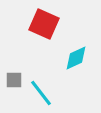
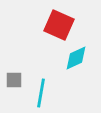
red square: moved 15 px right, 1 px down
cyan line: rotated 48 degrees clockwise
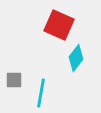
cyan diamond: rotated 28 degrees counterclockwise
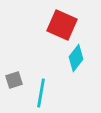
red square: moved 3 px right
gray square: rotated 18 degrees counterclockwise
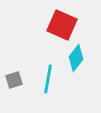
cyan line: moved 7 px right, 14 px up
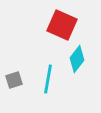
cyan diamond: moved 1 px right, 1 px down
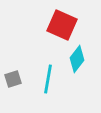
gray square: moved 1 px left, 1 px up
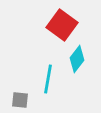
red square: rotated 12 degrees clockwise
gray square: moved 7 px right, 21 px down; rotated 24 degrees clockwise
